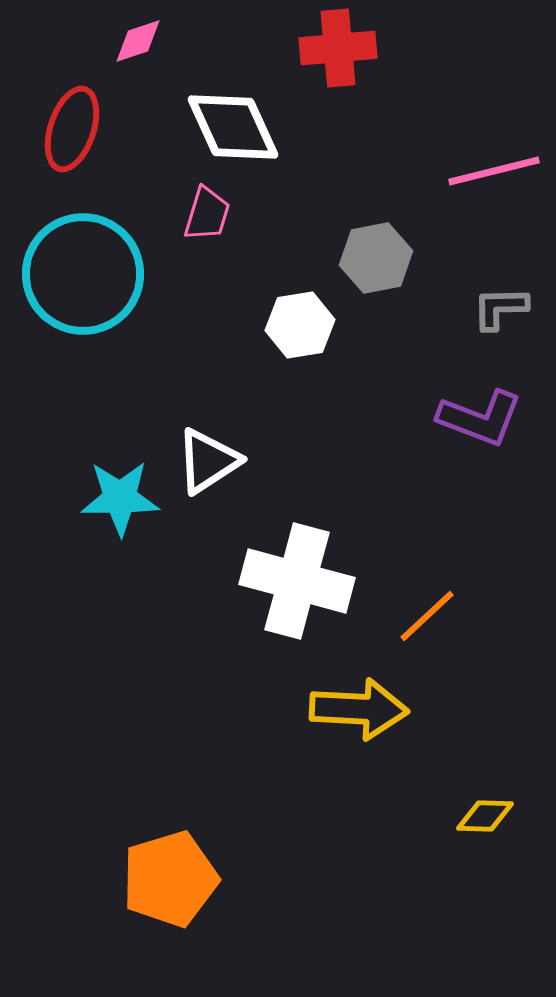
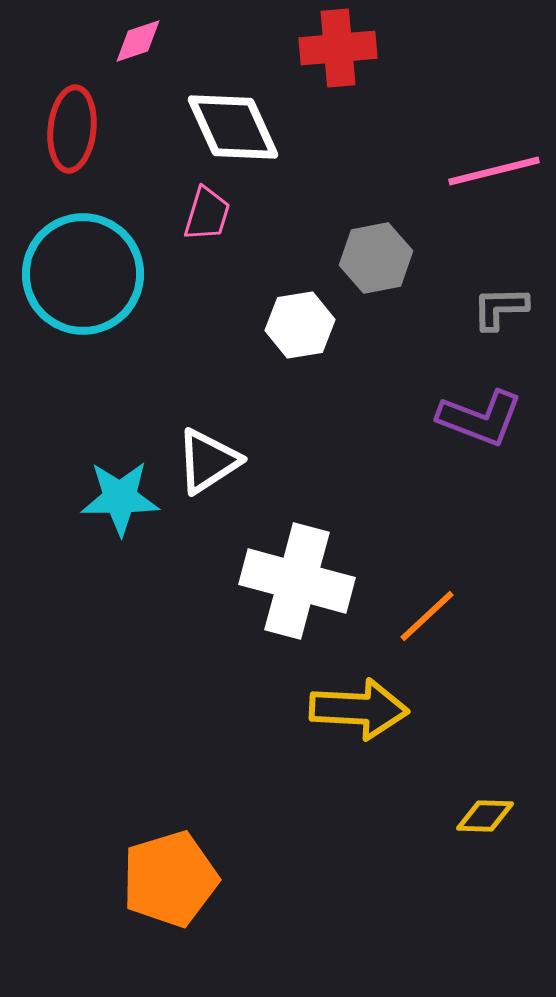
red ellipse: rotated 12 degrees counterclockwise
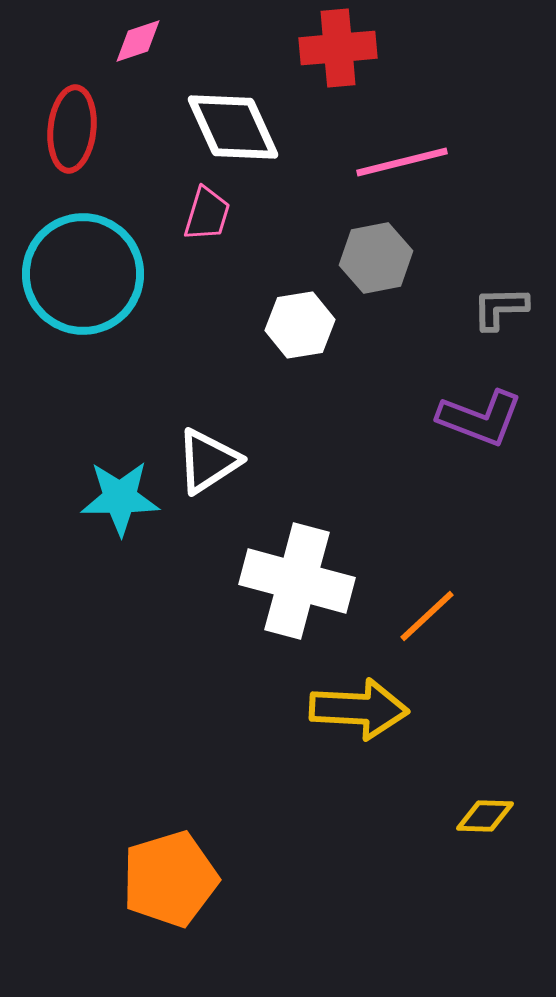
pink line: moved 92 px left, 9 px up
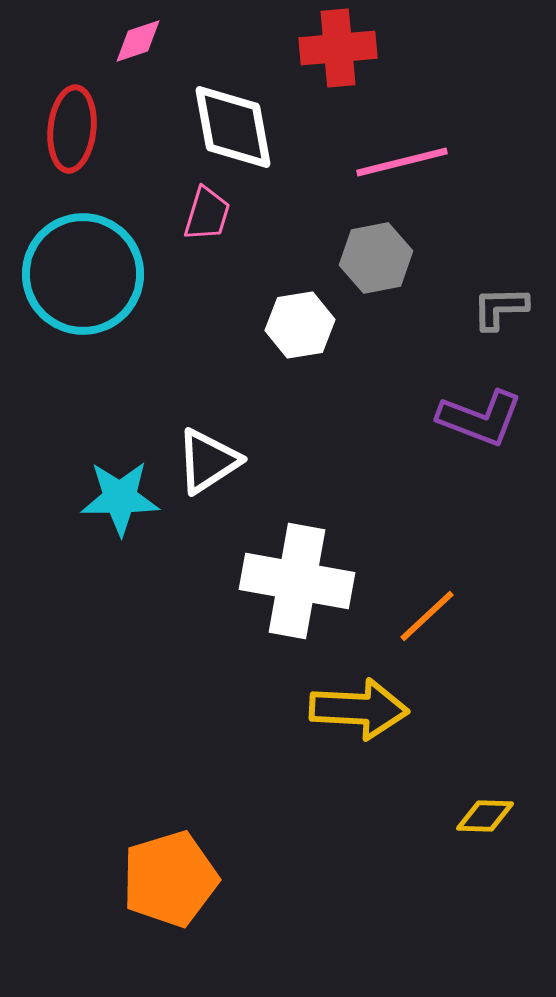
white diamond: rotated 14 degrees clockwise
white cross: rotated 5 degrees counterclockwise
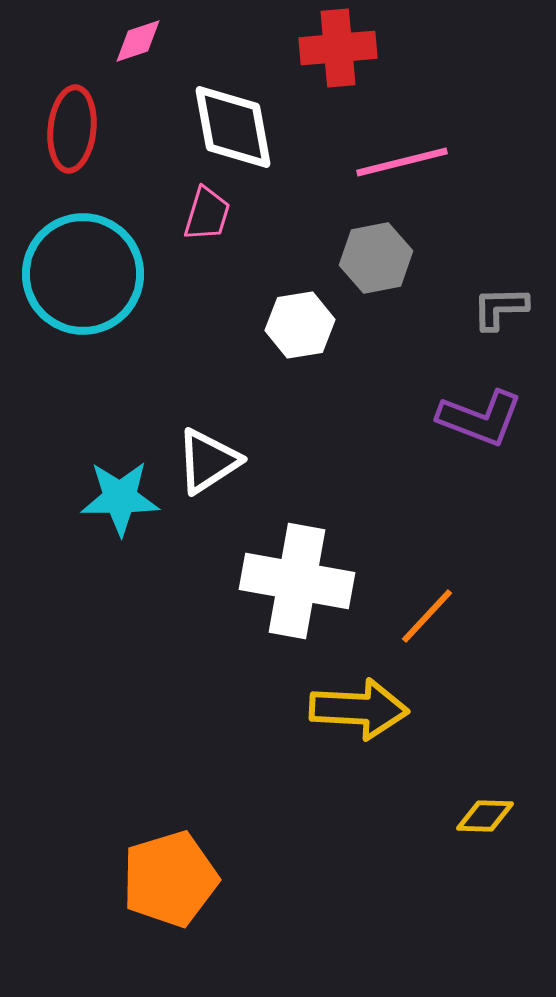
orange line: rotated 4 degrees counterclockwise
